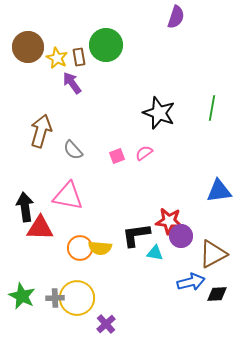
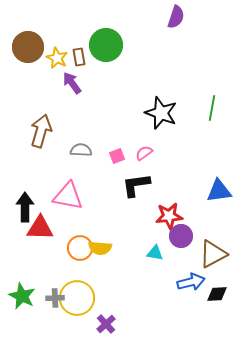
black star: moved 2 px right
gray semicircle: moved 8 px right; rotated 135 degrees clockwise
black arrow: rotated 8 degrees clockwise
red star: moved 5 px up; rotated 12 degrees counterclockwise
black L-shape: moved 50 px up
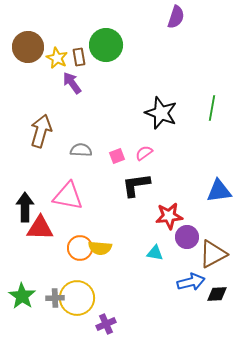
purple circle: moved 6 px right, 1 px down
green star: rotated 8 degrees clockwise
purple cross: rotated 18 degrees clockwise
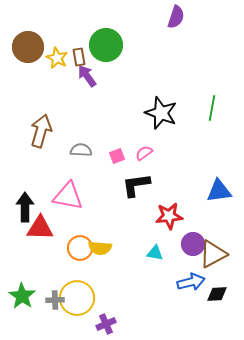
purple arrow: moved 15 px right, 7 px up
purple circle: moved 6 px right, 7 px down
gray cross: moved 2 px down
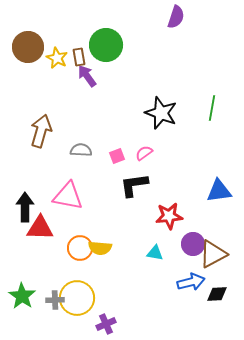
black L-shape: moved 2 px left
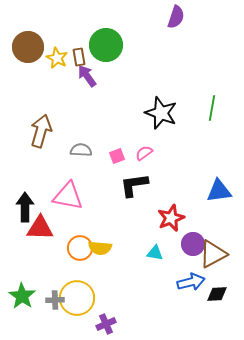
red star: moved 2 px right, 2 px down; rotated 16 degrees counterclockwise
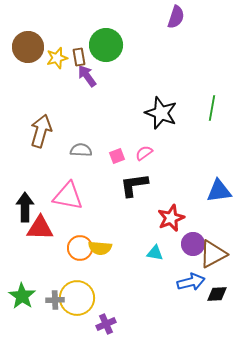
yellow star: rotated 30 degrees clockwise
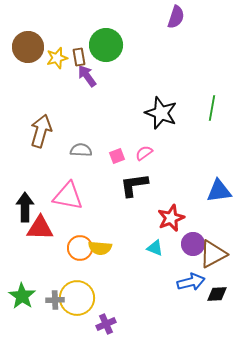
cyan triangle: moved 5 px up; rotated 12 degrees clockwise
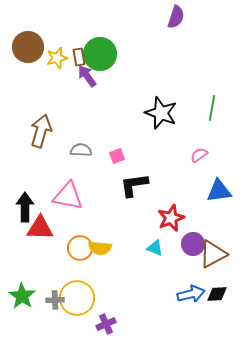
green circle: moved 6 px left, 9 px down
pink semicircle: moved 55 px right, 2 px down
blue arrow: moved 12 px down
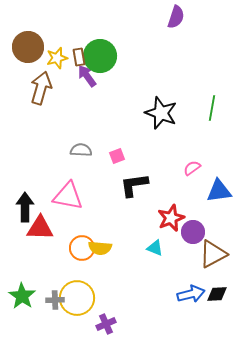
green circle: moved 2 px down
brown arrow: moved 43 px up
pink semicircle: moved 7 px left, 13 px down
purple circle: moved 12 px up
orange circle: moved 2 px right
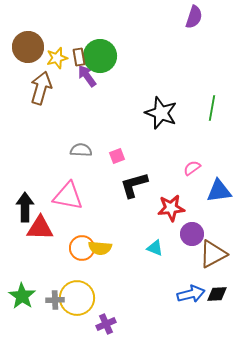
purple semicircle: moved 18 px right
black L-shape: rotated 8 degrees counterclockwise
red star: moved 10 px up; rotated 16 degrees clockwise
purple circle: moved 1 px left, 2 px down
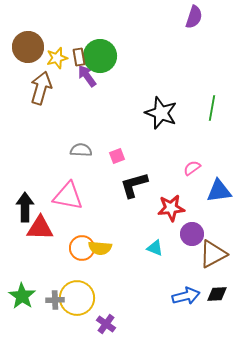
blue arrow: moved 5 px left, 2 px down
purple cross: rotated 30 degrees counterclockwise
